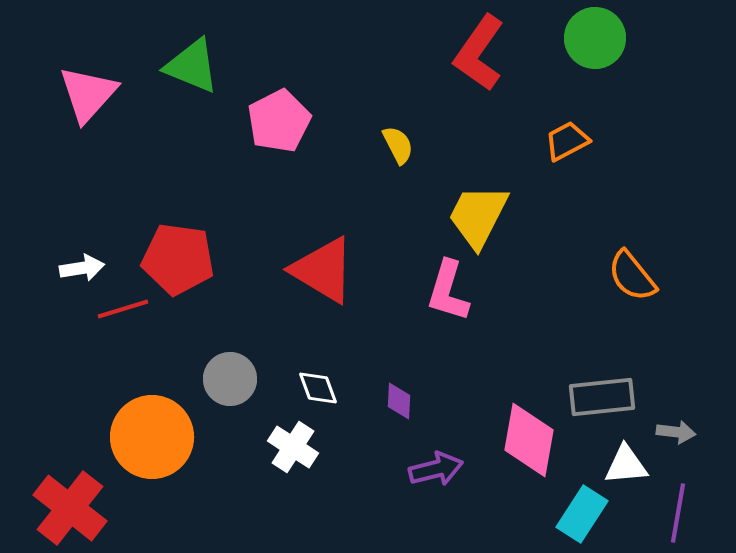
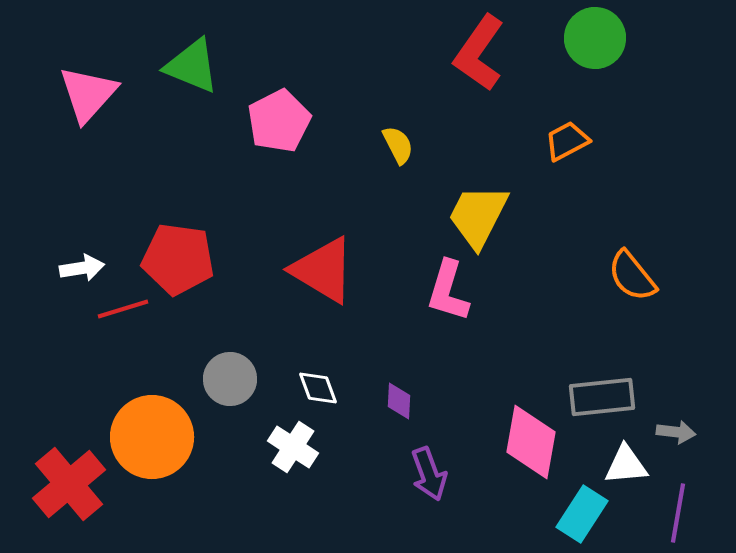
pink diamond: moved 2 px right, 2 px down
purple arrow: moved 7 px left, 5 px down; rotated 84 degrees clockwise
red cross: moved 1 px left, 24 px up; rotated 12 degrees clockwise
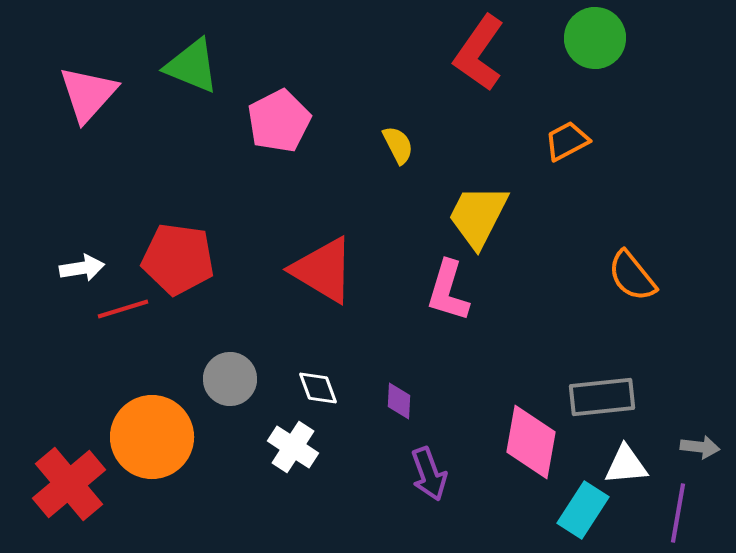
gray arrow: moved 24 px right, 15 px down
cyan rectangle: moved 1 px right, 4 px up
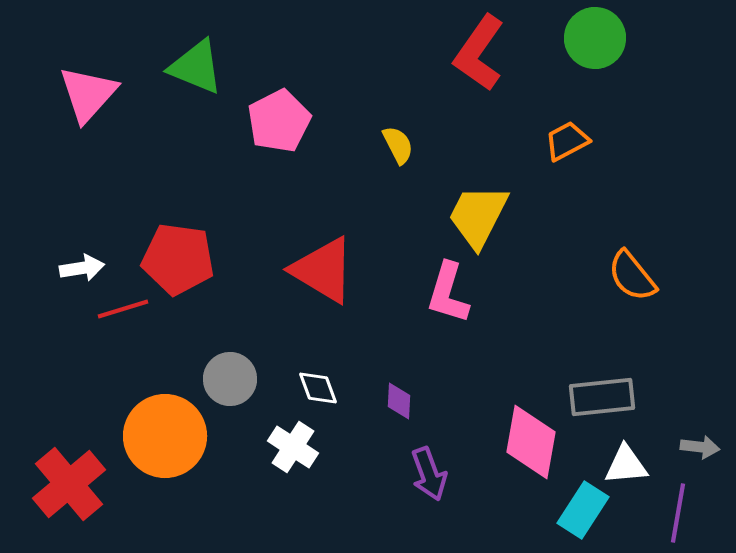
green triangle: moved 4 px right, 1 px down
pink L-shape: moved 2 px down
orange circle: moved 13 px right, 1 px up
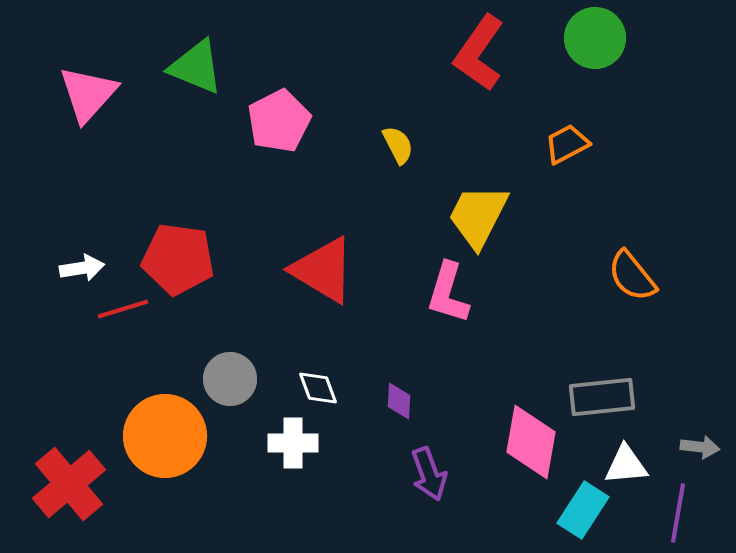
orange trapezoid: moved 3 px down
white cross: moved 4 px up; rotated 33 degrees counterclockwise
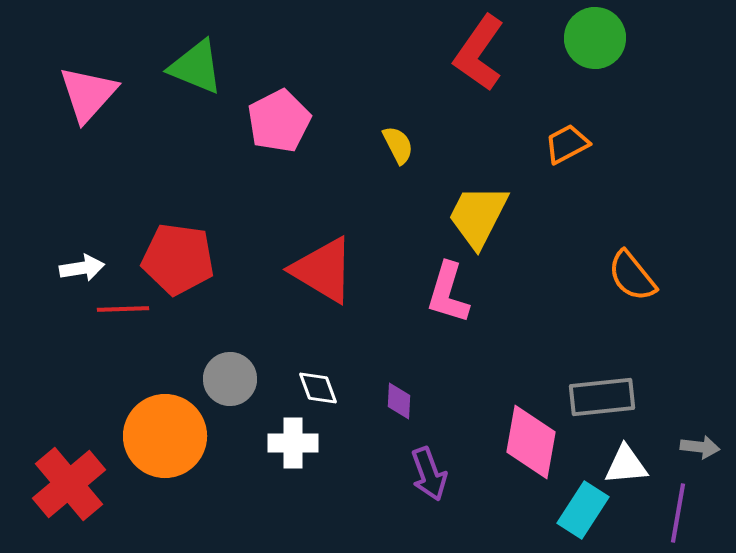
red line: rotated 15 degrees clockwise
